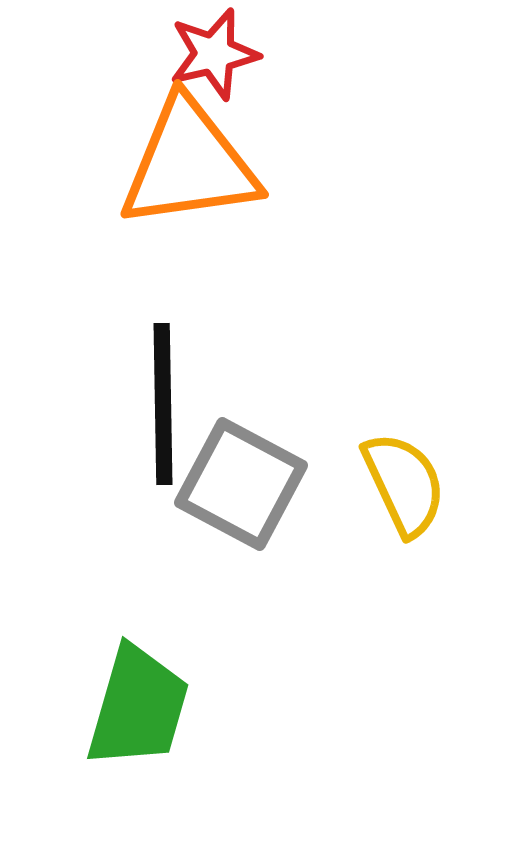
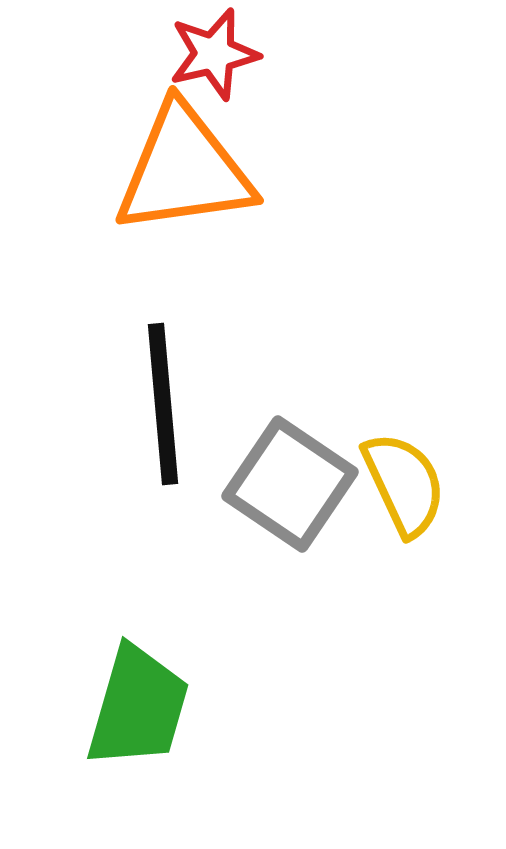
orange triangle: moved 5 px left, 6 px down
black line: rotated 4 degrees counterclockwise
gray square: moved 49 px right; rotated 6 degrees clockwise
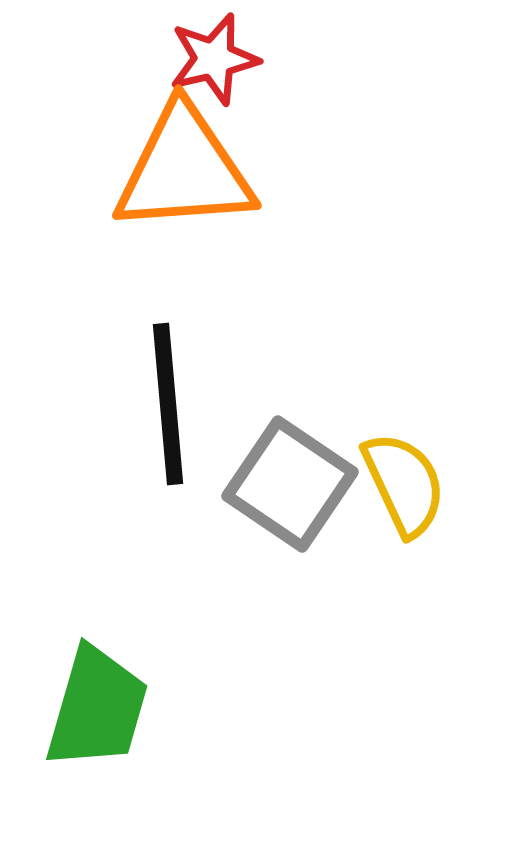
red star: moved 5 px down
orange triangle: rotated 4 degrees clockwise
black line: moved 5 px right
green trapezoid: moved 41 px left, 1 px down
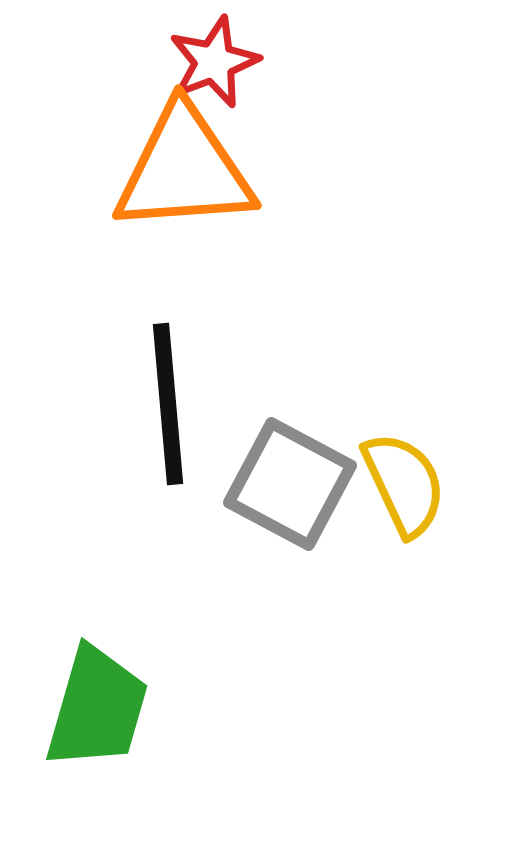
red star: moved 3 px down; rotated 8 degrees counterclockwise
gray square: rotated 6 degrees counterclockwise
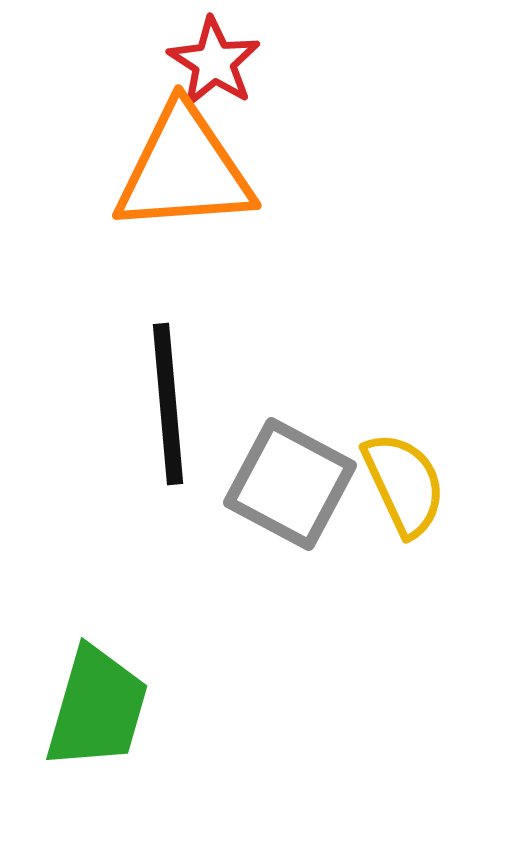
red star: rotated 18 degrees counterclockwise
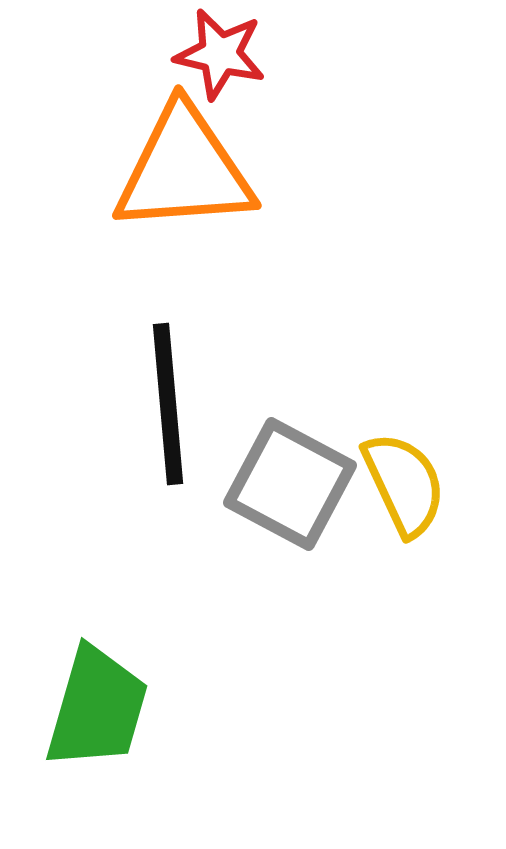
red star: moved 6 px right, 8 px up; rotated 20 degrees counterclockwise
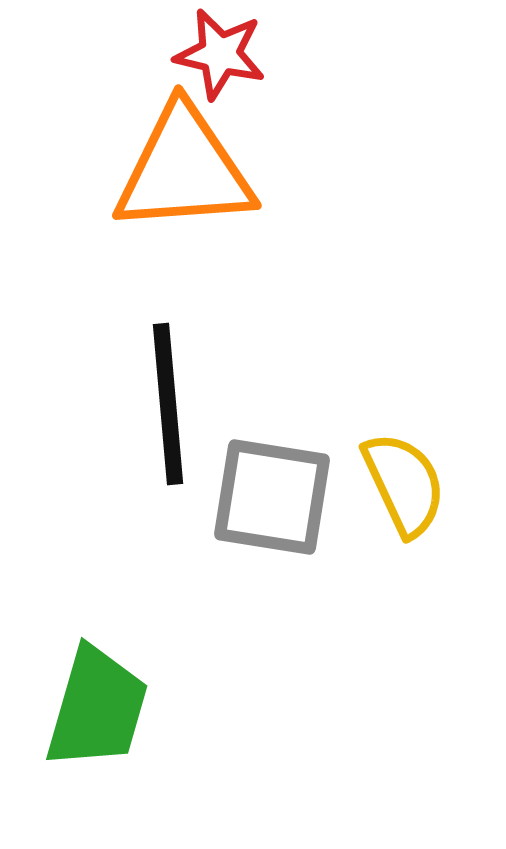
gray square: moved 18 px left, 13 px down; rotated 19 degrees counterclockwise
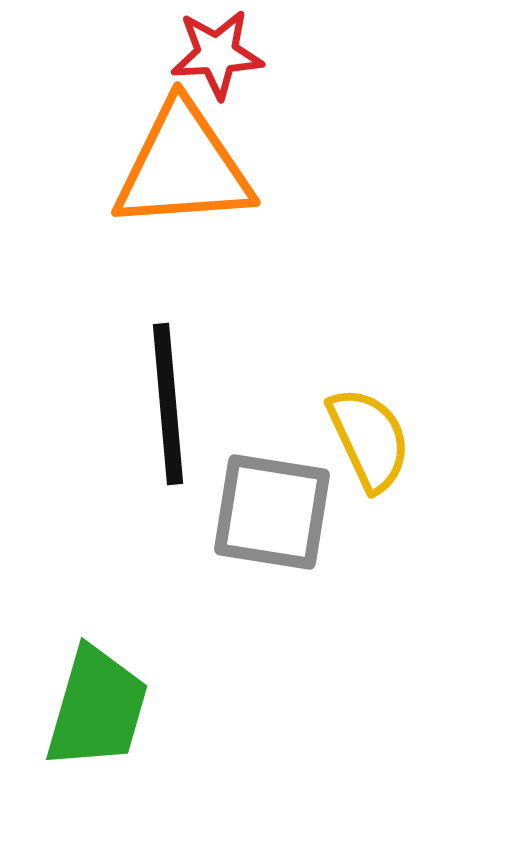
red star: moved 3 px left; rotated 16 degrees counterclockwise
orange triangle: moved 1 px left, 3 px up
yellow semicircle: moved 35 px left, 45 px up
gray square: moved 15 px down
